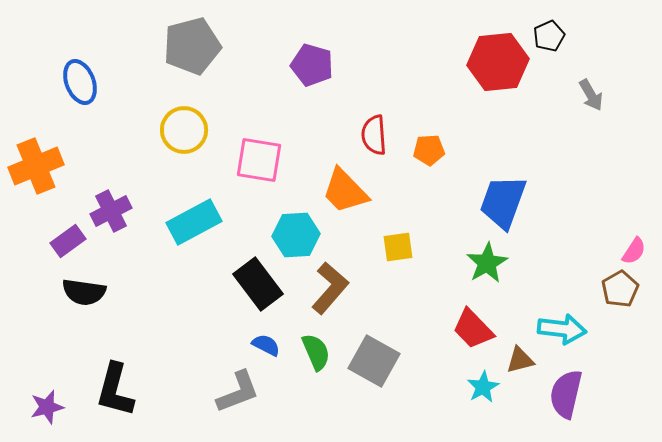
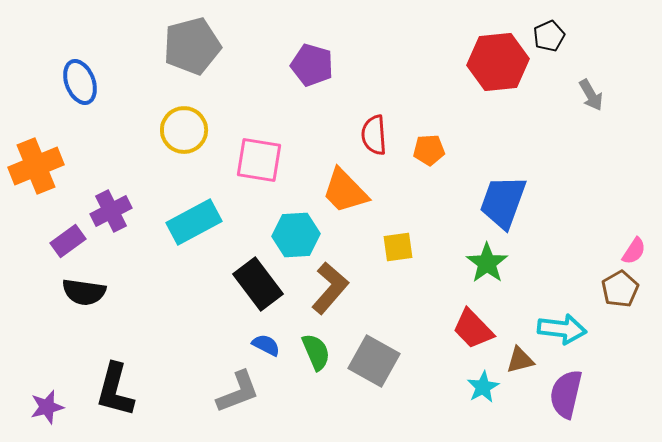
green star: rotated 6 degrees counterclockwise
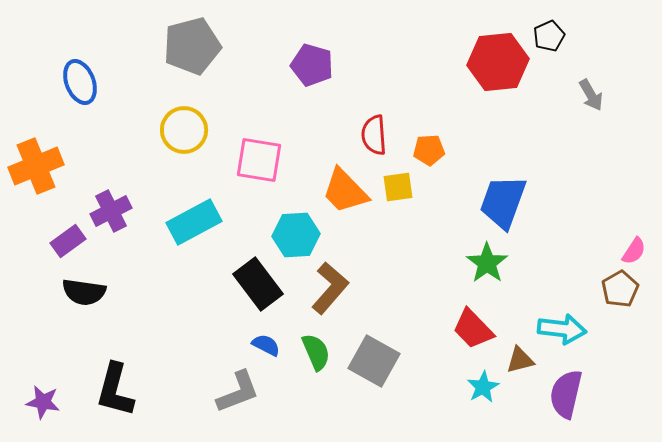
yellow square: moved 60 px up
purple star: moved 4 px left, 5 px up; rotated 24 degrees clockwise
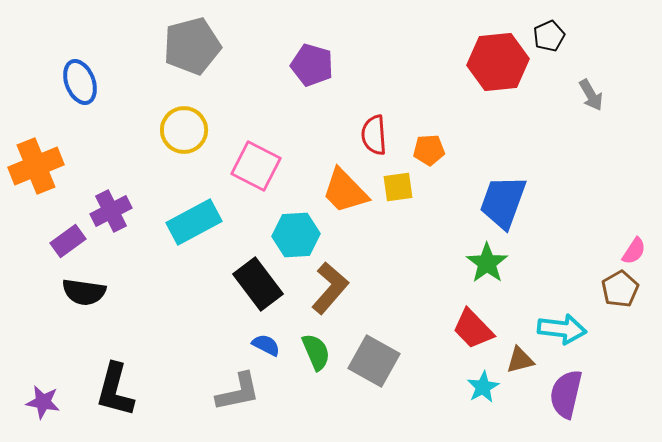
pink square: moved 3 px left, 6 px down; rotated 18 degrees clockwise
gray L-shape: rotated 9 degrees clockwise
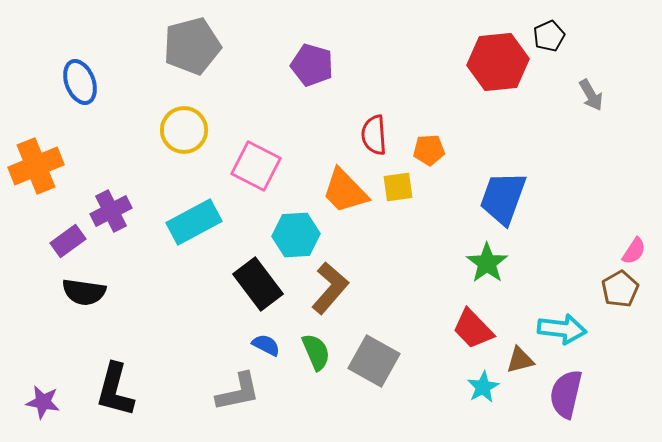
blue trapezoid: moved 4 px up
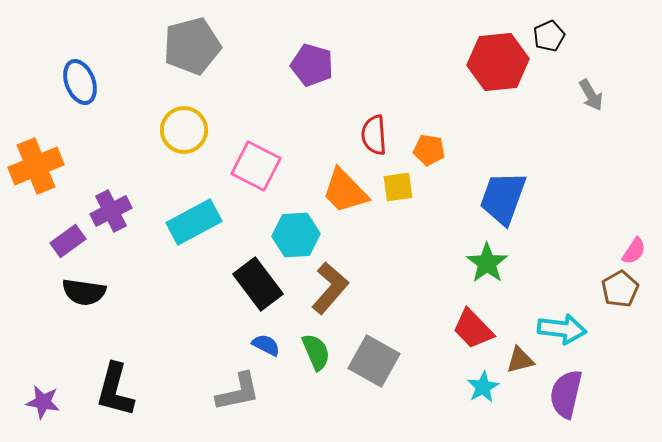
orange pentagon: rotated 12 degrees clockwise
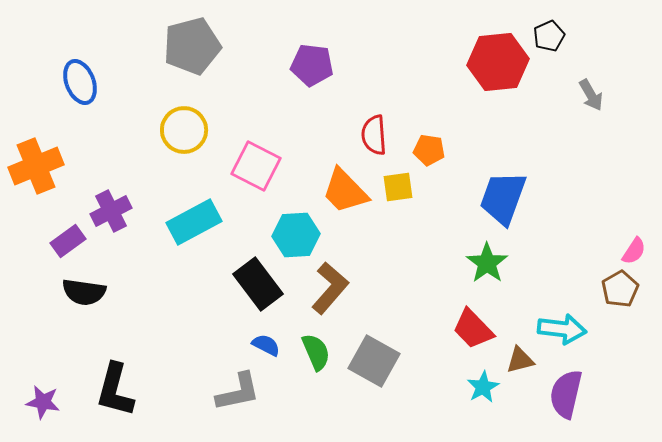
purple pentagon: rotated 9 degrees counterclockwise
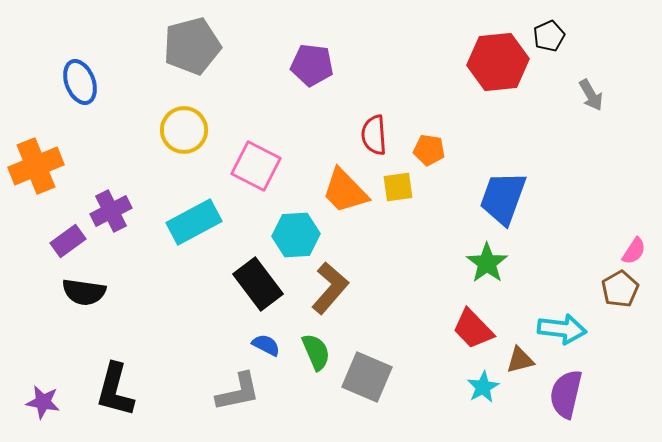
gray square: moved 7 px left, 16 px down; rotated 6 degrees counterclockwise
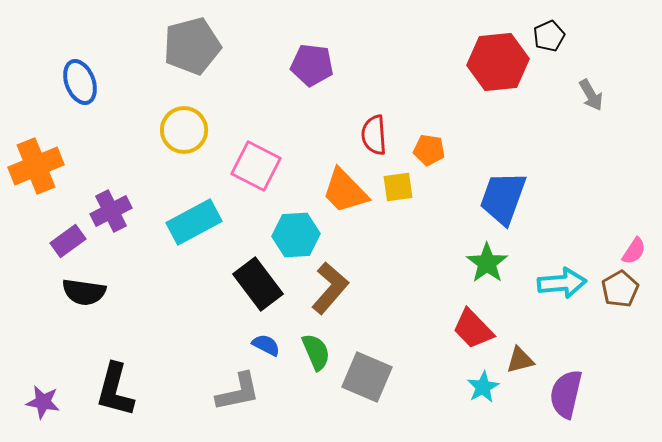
cyan arrow: moved 46 px up; rotated 12 degrees counterclockwise
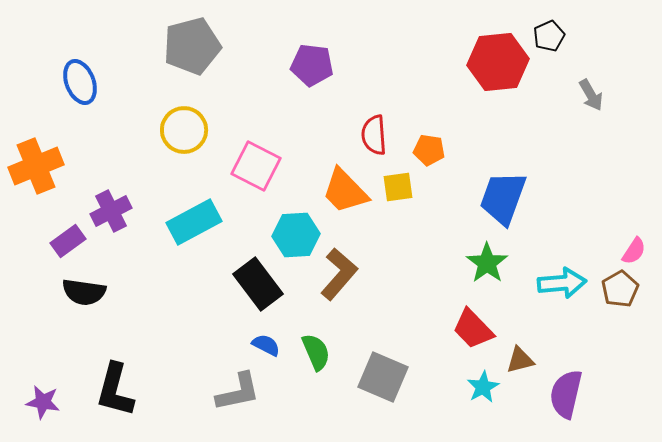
brown L-shape: moved 9 px right, 14 px up
gray square: moved 16 px right
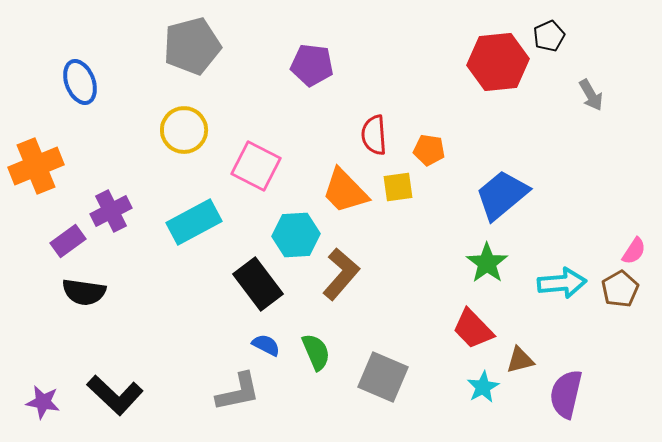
blue trapezoid: moved 1 px left, 3 px up; rotated 30 degrees clockwise
brown L-shape: moved 2 px right
black L-shape: moved 5 px down; rotated 62 degrees counterclockwise
